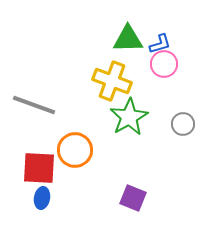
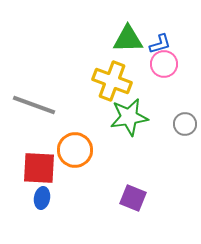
green star: rotated 21 degrees clockwise
gray circle: moved 2 px right
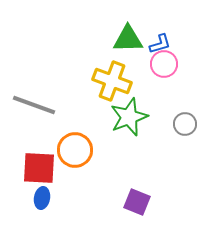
green star: rotated 12 degrees counterclockwise
purple square: moved 4 px right, 4 px down
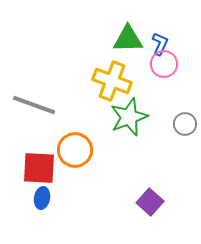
blue L-shape: rotated 50 degrees counterclockwise
purple square: moved 13 px right; rotated 20 degrees clockwise
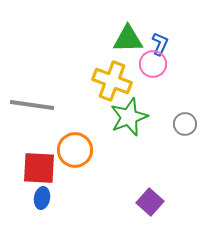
pink circle: moved 11 px left
gray line: moved 2 px left; rotated 12 degrees counterclockwise
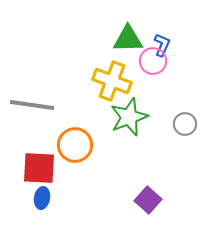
blue L-shape: moved 2 px right, 1 px down
pink circle: moved 3 px up
orange circle: moved 5 px up
purple square: moved 2 px left, 2 px up
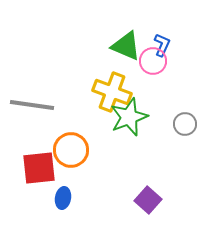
green triangle: moved 2 px left, 7 px down; rotated 24 degrees clockwise
yellow cross: moved 11 px down
orange circle: moved 4 px left, 5 px down
red square: rotated 9 degrees counterclockwise
blue ellipse: moved 21 px right
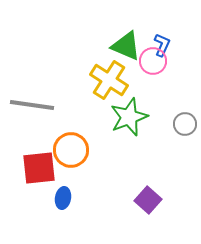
yellow cross: moved 3 px left, 12 px up; rotated 12 degrees clockwise
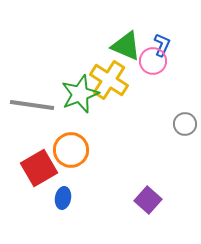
green star: moved 49 px left, 23 px up
red square: rotated 24 degrees counterclockwise
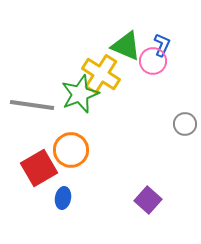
yellow cross: moved 8 px left, 6 px up
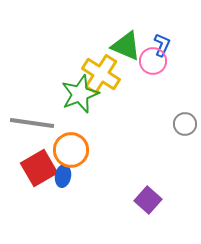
gray line: moved 18 px down
blue ellipse: moved 22 px up
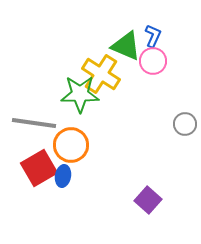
blue L-shape: moved 9 px left, 9 px up
green star: rotated 21 degrees clockwise
gray line: moved 2 px right
orange circle: moved 5 px up
